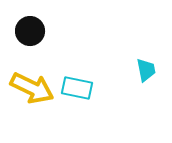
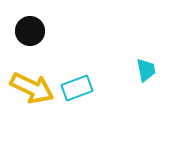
cyan rectangle: rotated 32 degrees counterclockwise
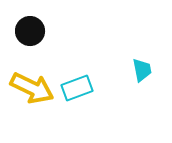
cyan trapezoid: moved 4 px left
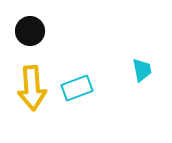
yellow arrow: rotated 60 degrees clockwise
